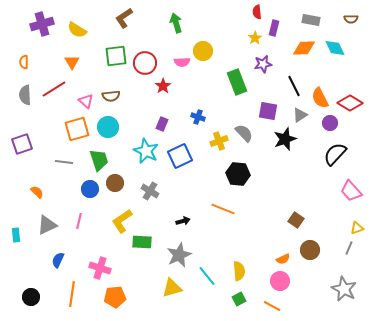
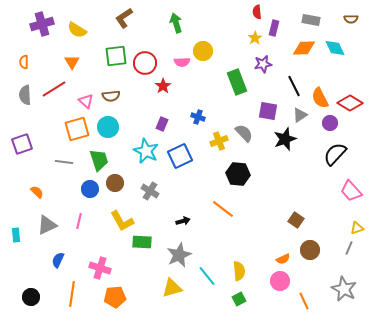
orange line at (223, 209): rotated 15 degrees clockwise
yellow L-shape at (122, 221): rotated 85 degrees counterclockwise
orange line at (272, 306): moved 32 px right, 5 px up; rotated 36 degrees clockwise
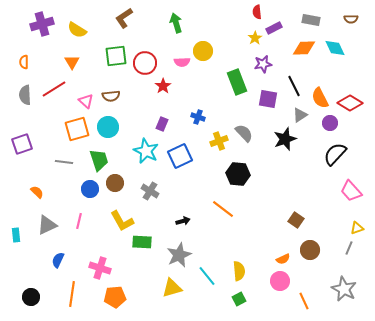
purple rectangle at (274, 28): rotated 49 degrees clockwise
purple square at (268, 111): moved 12 px up
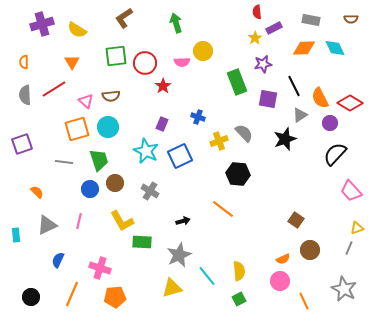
orange line at (72, 294): rotated 15 degrees clockwise
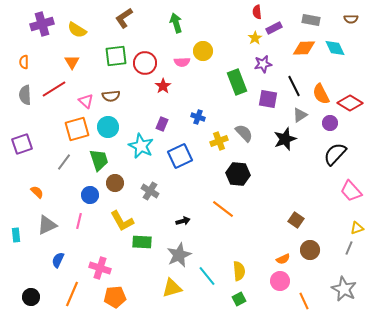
orange semicircle at (320, 98): moved 1 px right, 4 px up
cyan star at (146, 151): moved 5 px left, 5 px up
gray line at (64, 162): rotated 60 degrees counterclockwise
blue circle at (90, 189): moved 6 px down
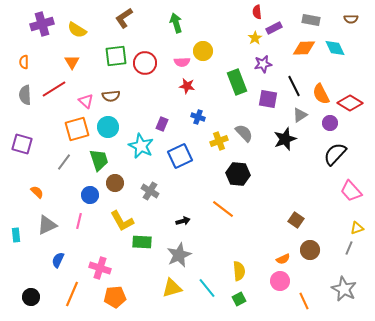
red star at (163, 86): moved 24 px right; rotated 28 degrees counterclockwise
purple square at (22, 144): rotated 35 degrees clockwise
cyan line at (207, 276): moved 12 px down
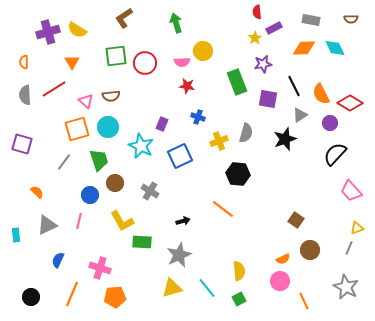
purple cross at (42, 24): moved 6 px right, 8 px down
gray semicircle at (244, 133): moved 2 px right; rotated 60 degrees clockwise
gray star at (344, 289): moved 2 px right, 2 px up
